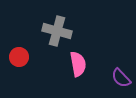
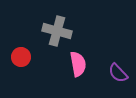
red circle: moved 2 px right
purple semicircle: moved 3 px left, 5 px up
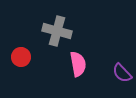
purple semicircle: moved 4 px right
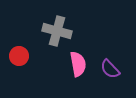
red circle: moved 2 px left, 1 px up
purple semicircle: moved 12 px left, 4 px up
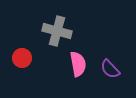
red circle: moved 3 px right, 2 px down
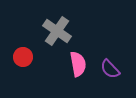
gray cross: rotated 20 degrees clockwise
red circle: moved 1 px right, 1 px up
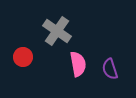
purple semicircle: rotated 25 degrees clockwise
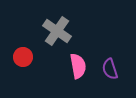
pink semicircle: moved 2 px down
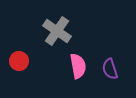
red circle: moved 4 px left, 4 px down
